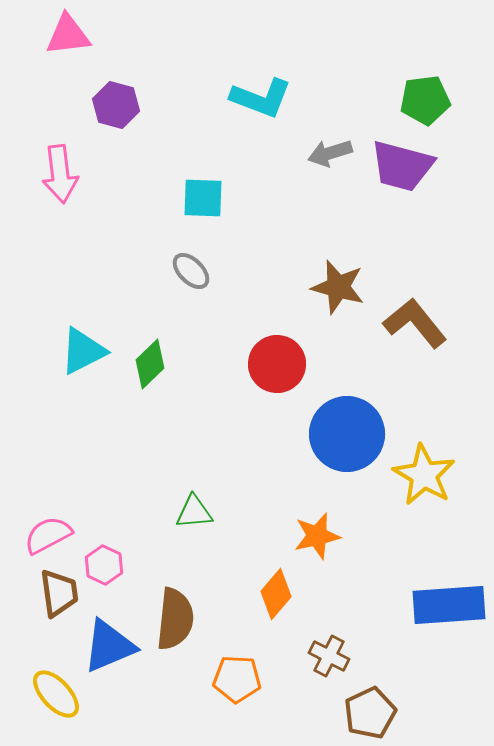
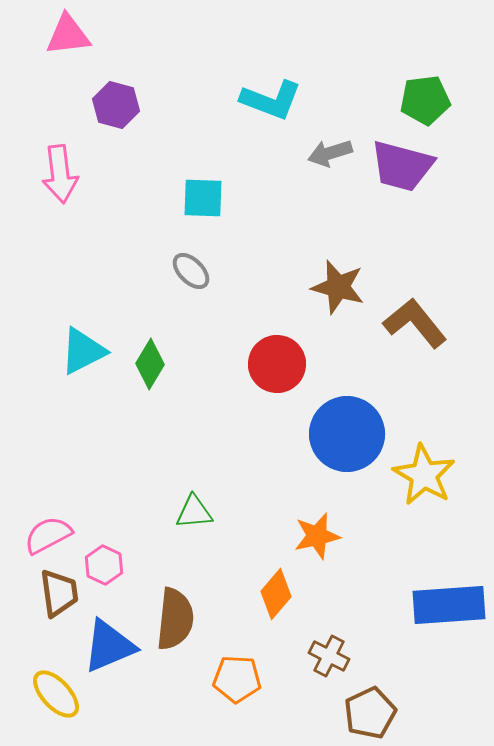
cyan L-shape: moved 10 px right, 2 px down
green diamond: rotated 15 degrees counterclockwise
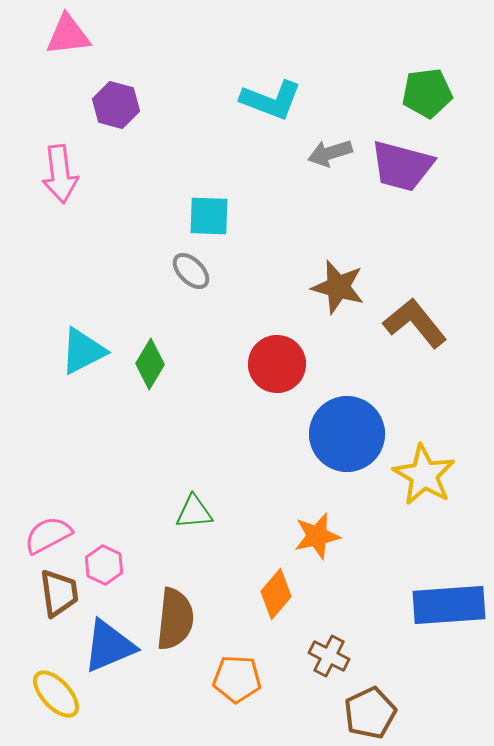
green pentagon: moved 2 px right, 7 px up
cyan square: moved 6 px right, 18 px down
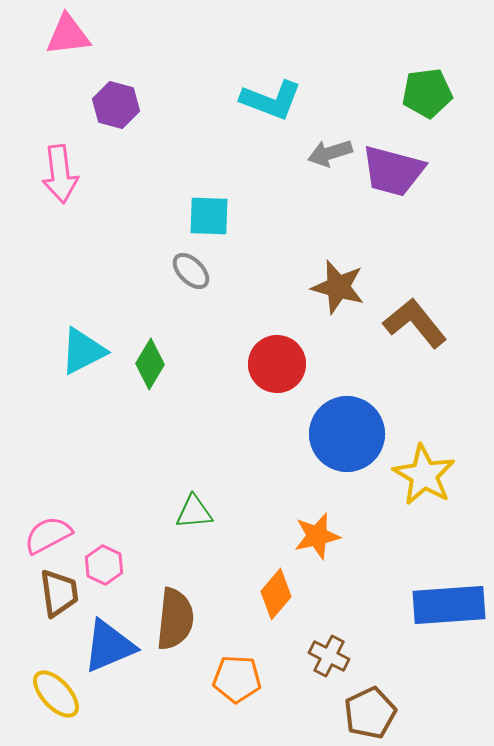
purple trapezoid: moved 9 px left, 5 px down
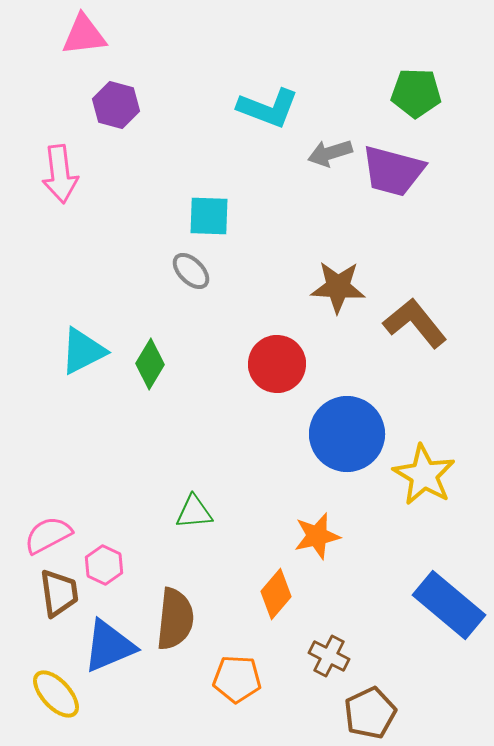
pink triangle: moved 16 px right
green pentagon: moved 11 px left; rotated 9 degrees clockwise
cyan L-shape: moved 3 px left, 8 px down
brown star: rotated 12 degrees counterclockwise
blue rectangle: rotated 44 degrees clockwise
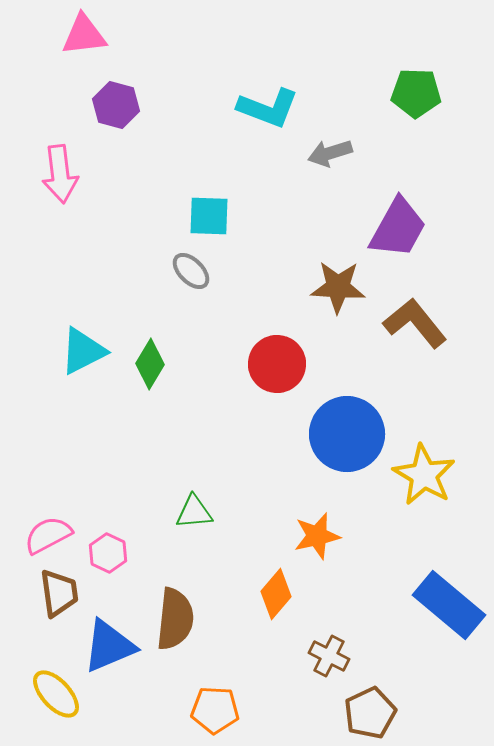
purple trapezoid: moved 5 px right, 57 px down; rotated 76 degrees counterclockwise
pink hexagon: moved 4 px right, 12 px up
orange pentagon: moved 22 px left, 31 px down
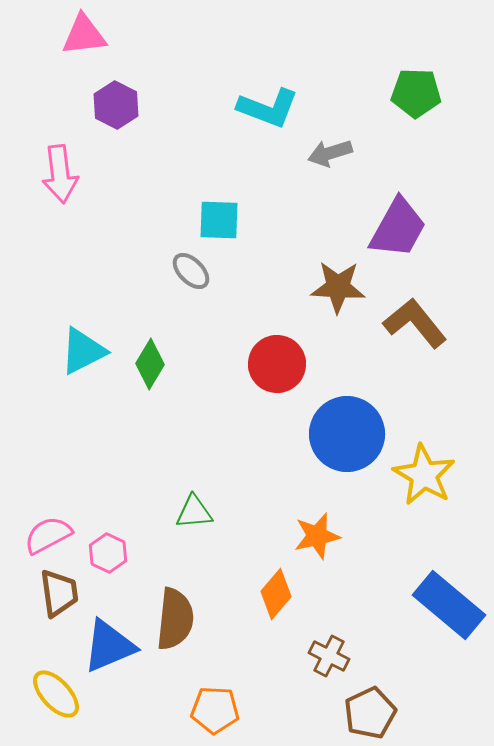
purple hexagon: rotated 12 degrees clockwise
cyan square: moved 10 px right, 4 px down
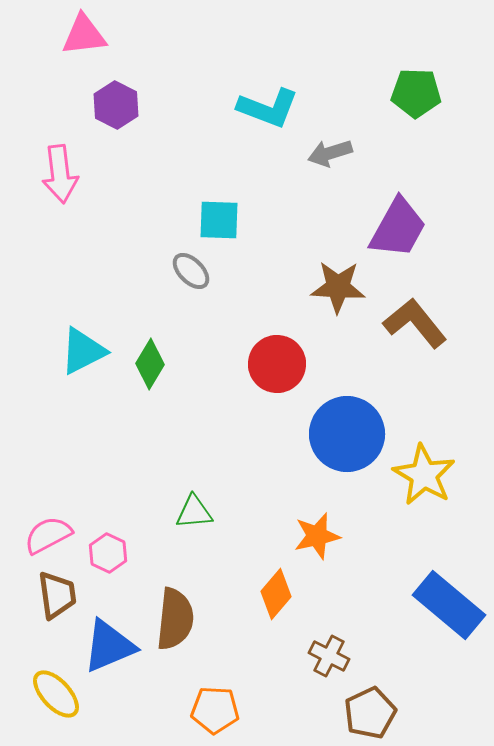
brown trapezoid: moved 2 px left, 2 px down
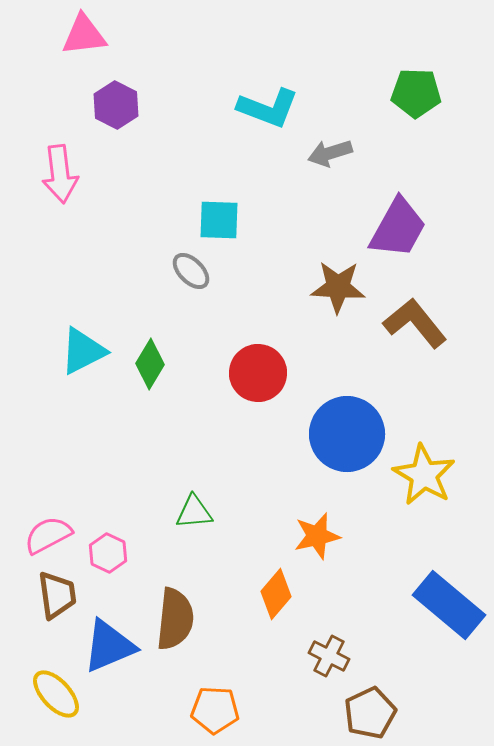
red circle: moved 19 px left, 9 px down
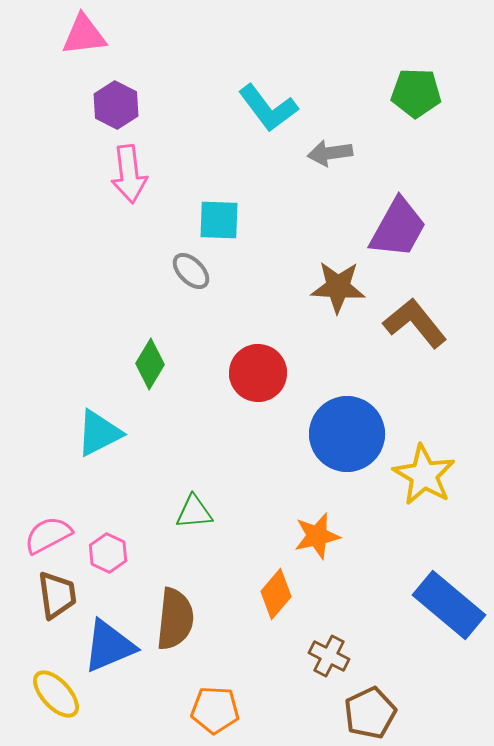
cyan L-shape: rotated 32 degrees clockwise
gray arrow: rotated 9 degrees clockwise
pink arrow: moved 69 px right
cyan triangle: moved 16 px right, 82 px down
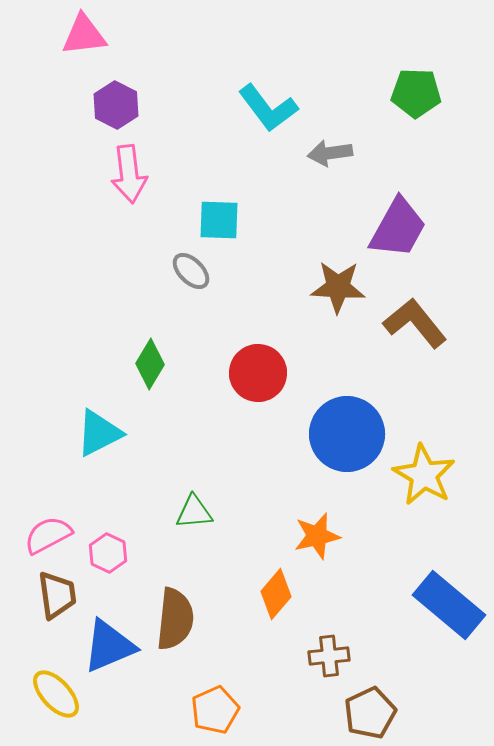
brown cross: rotated 33 degrees counterclockwise
orange pentagon: rotated 27 degrees counterclockwise
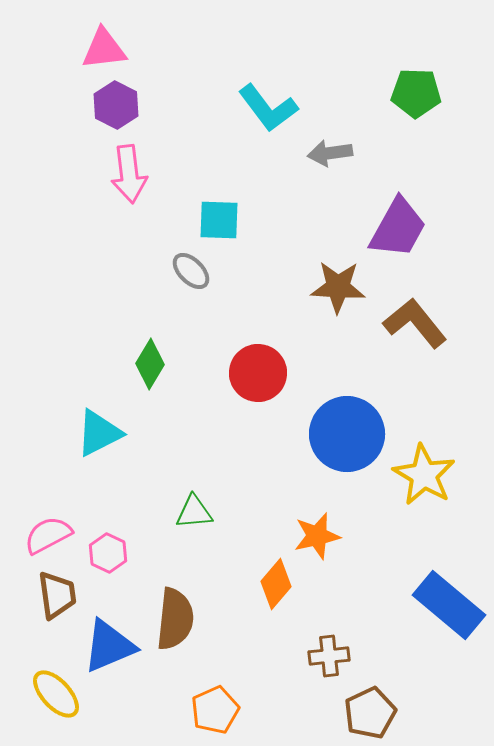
pink triangle: moved 20 px right, 14 px down
orange diamond: moved 10 px up
